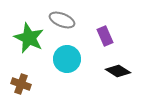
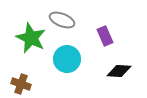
green star: moved 2 px right
black diamond: moved 1 px right; rotated 30 degrees counterclockwise
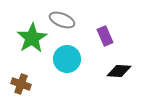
green star: moved 1 px right; rotated 16 degrees clockwise
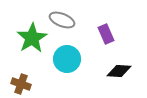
purple rectangle: moved 1 px right, 2 px up
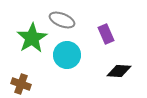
cyan circle: moved 4 px up
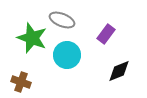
purple rectangle: rotated 60 degrees clockwise
green star: rotated 20 degrees counterclockwise
black diamond: rotated 25 degrees counterclockwise
brown cross: moved 2 px up
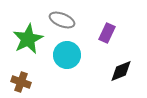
purple rectangle: moved 1 px right, 1 px up; rotated 12 degrees counterclockwise
green star: moved 4 px left, 1 px down; rotated 24 degrees clockwise
black diamond: moved 2 px right
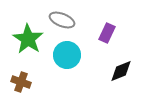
green star: rotated 12 degrees counterclockwise
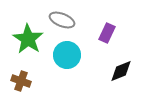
brown cross: moved 1 px up
